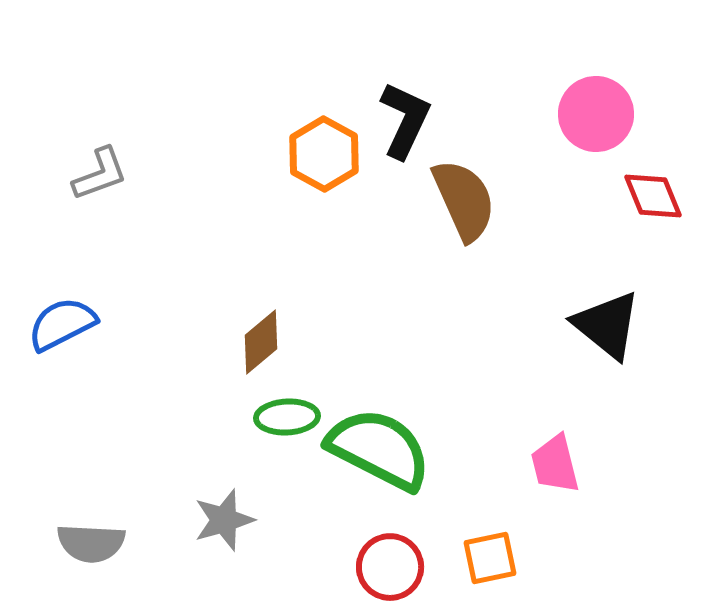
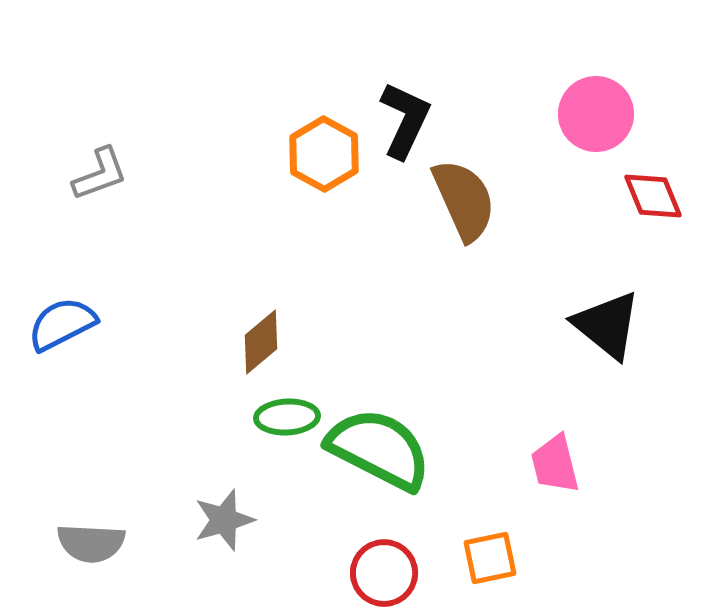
red circle: moved 6 px left, 6 px down
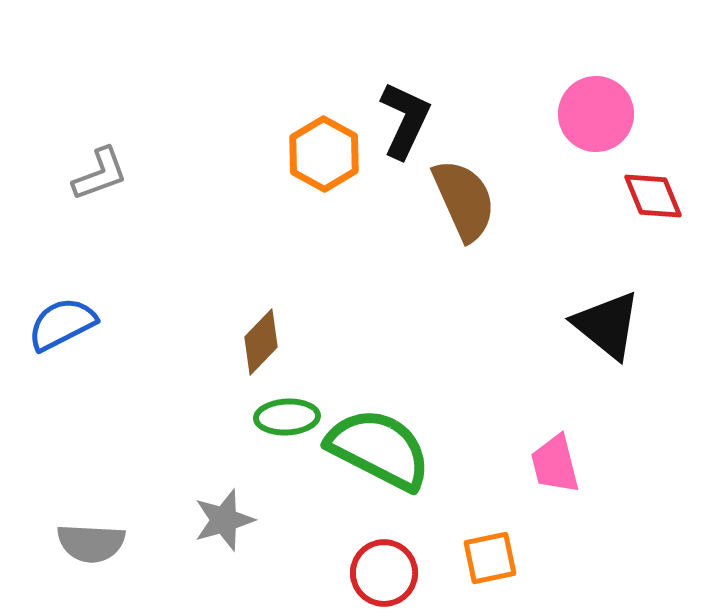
brown diamond: rotated 6 degrees counterclockwise
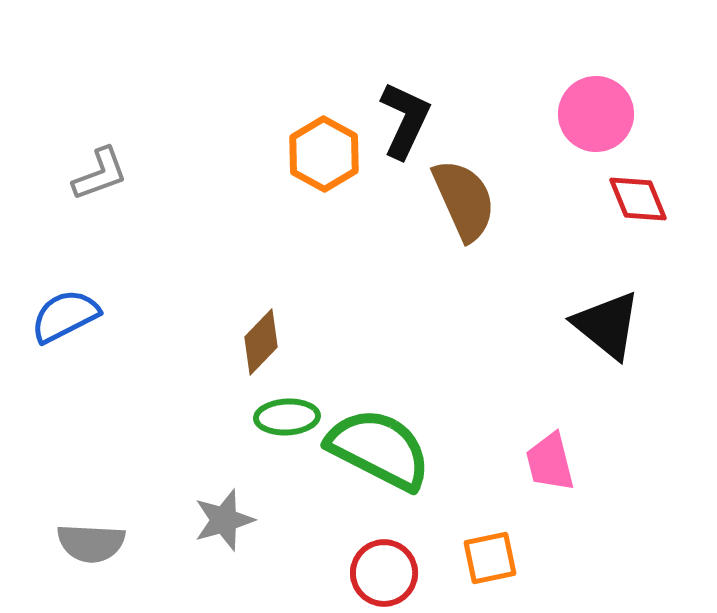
red diamond: moved 15 px left, 3 px down
blue semicircle: moved 3 px right, 8 px up
pink trapezoid: moved 5 px left, 2 px up
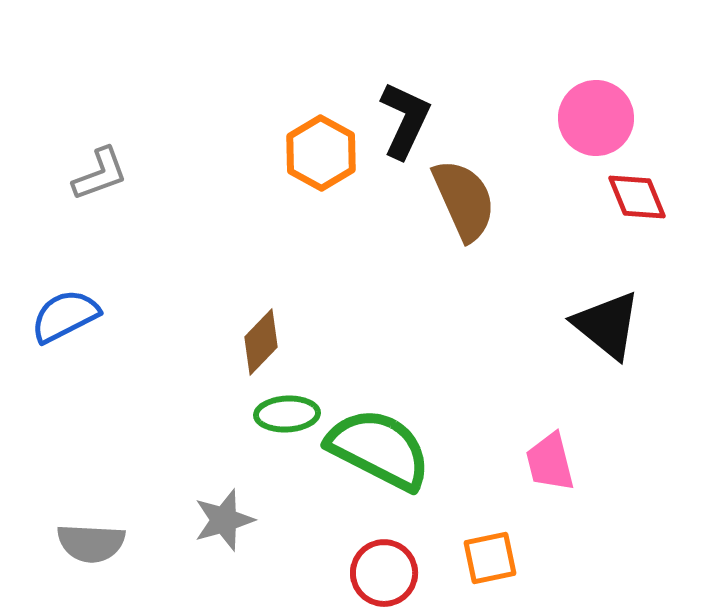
pink circle: moved 4 px down
orange hexagon: moved 3 px left, 1 px up
red diamond: moved 1 px left, 2 px up
green ellipse: moved 3 px up
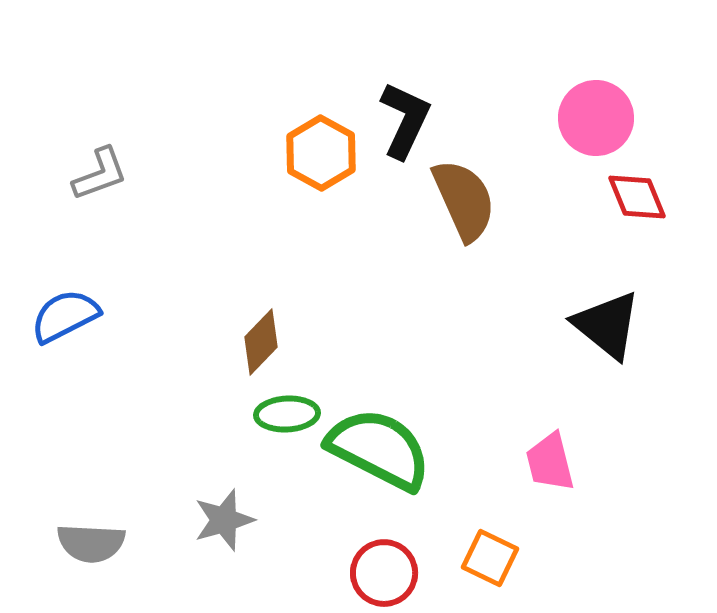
orange square: rotated 38 degrees clockwise
